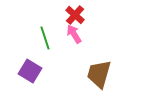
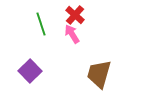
pink arrow: moved 2 px left
green line: moved 4 px left, 14 px up
purple square: rotated 15 degrees clockwise
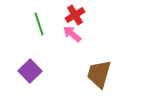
red cross: rotated 18 degrees clockwise
green line: moved 2 px left
pink arrow: rotated 18 degrees counterclockwise
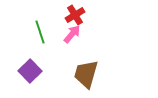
green line: moved 1 px right, 8 px down
pink arrow: rotated 90 degrees clockwise
brown trapezoid: moved 13 px left
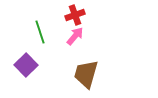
red cross: rotated 12 degrees clockwise
pink arrow: moved 3 px right, 2 px down
purple square: moved 4 px left, 6 px up
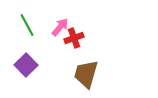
red cross: moved 1 px left, 23 px down
green line: moved 13 px left, 7 px up; rotated 10 degrees counterclockwise
pink arrow: moved 15 px left, 9 px up
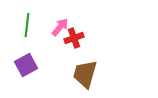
green line: rotated 35 degrees clockwise
purple square: rotated 15 degrees clockwise
brown trapezoid: moved 1 px left
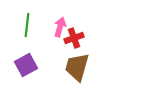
pink arrow: rotated 24 degrees counterclockwise
brown trapezoid: moved 8 px left, 7 px up
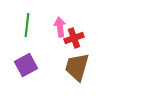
pink arrow: rotated 24 degrees counterclockwise
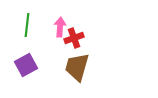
pink arrow: rotated 12 degrees clockwise
